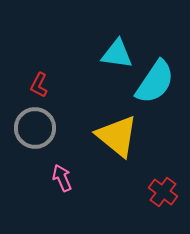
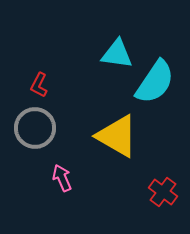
yellow triangle: rotated 9 degrees counterclockwise
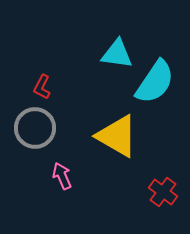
red L-shape: moved 3 px right, 2 px down
pink arrow: moved 2 px up
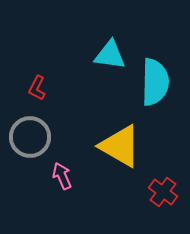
cyan triangle: moved 7 px left, 1 px down
cyan semicircle: rotated 33 degrees counterclockwise
red L-shape: moved 5 px left, 1 px down
gray circle: moved 5 px left, 9 px down
yellow triangle: moved 3 px right, 10 px down
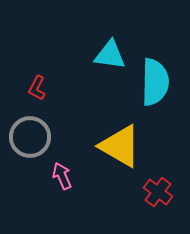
red cross: moved 5 px left
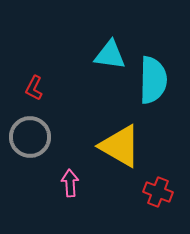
cyan semicircle: moved 2 px left, 2 px up
red L-shape: moved 3 px left
pink arrow: moved 8 px right, 7 px down; rotated 20 degrees clockwise
red cross: rotated 16 degrees counterclockwise
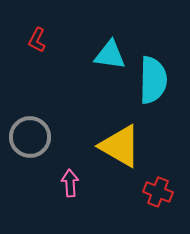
red L-shape: moved 3 px right, 48 px up
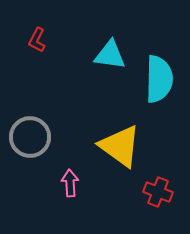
cyan semicircle: moved 6 px right, 1 px up
yellow triangle: rotated 6 degrees clockwise
